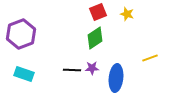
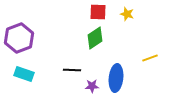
red square: rotated 24 degrees clockwise
purple hexagon: moved 2 px left, 4 px down
purple star: moved 18 px down
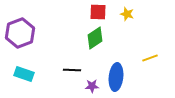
purple hexagon: moved 1 px right, 5 px up
blue ellipse: moved 1 px up
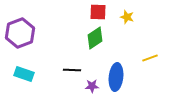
yellow star: moved 3 px down
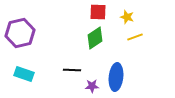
purple hexagon: rotated 8 degrees clockwise
yellow line: moved 15 px left, 21 px up
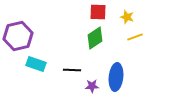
purple hexagon: moved 2 px left, 3 px down
cyan rectangle: moved 12 px right, 10 px up
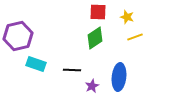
blue ellipse: moved 3 px right
purple star: rotated 24 degrees counterclockwise
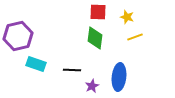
green diamond: rotated 50 degrees counterclockwise
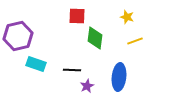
red square: moved 21 px left, 4 px down
yellow line: moved 4 px down
purple star: moved 5 px left
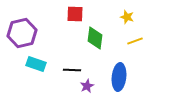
red square: moved 2 px left, 2 px up
purple hexagon: moved 4 px right, 3 px up
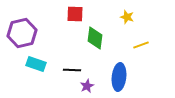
yellow line: moved 6 px right, 4 px down
